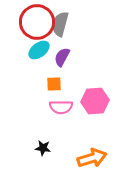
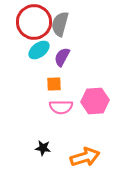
red circle: moved 3 px left
orange arrow: moved 7 px left, 1 px up
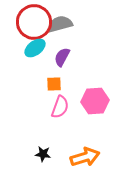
gray semicircle: rotated 60 degrees clockwise
cyan ellipse: moved 4 px left, 2 px up
pink semicircle: moved 1 px left; rotated 70 degrees counterclockwise
black star: moved 6 px down
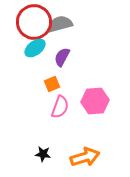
orange square: moved 2 px left; rotated 21 degrees counterclockwise
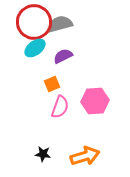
purple semicircle: moved 1 px right, 1 px up; rotated 36 degrees clockwise
orange arrow: moved 1 px up
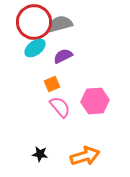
pink semicircle: rotated 60 degrees counterclockwise
black star: moved 3 px left
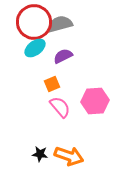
orange arrow: moved 16 px left; rotated 36 degrees clockwise
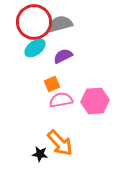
pink semicircle: moved 1 px right, 7 px up; rotated 60 degrees counterclockwise
orange arrow: moved 9 px left, 13 px up; rotated 28 degrees clockwise
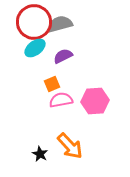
orange arrow: moved 10 px right, 3 px down
black star: rotated 21 degrees clockwise
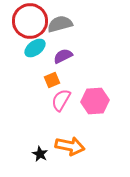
red circle: moved 4 px left, 1 px up
orange square: moved 4 px up
pink semicircle: rotated 50 degrees counterclockwise
orange arrow: rotated 36 degrees counterclockwise
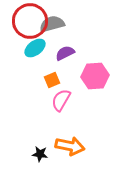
gray semicircle: moved 8 px left
purple semicircle: moved 2 px right, 3 px up
pink hexagon: moved 25 px up
black star: rotated 21 degrees counterclockwise
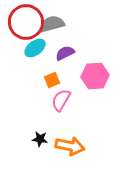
red circle: moved 4 px left, 1 px down
black star: moved 15 px up
